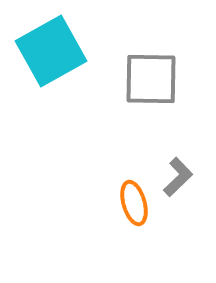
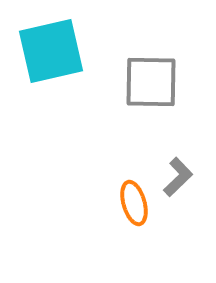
cyan square: rotated 16 degrees clockwise
gray square: moved 3 px down
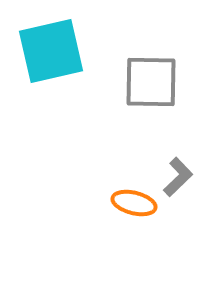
orange ellipse: rotated 60 degrees counterclockwise
